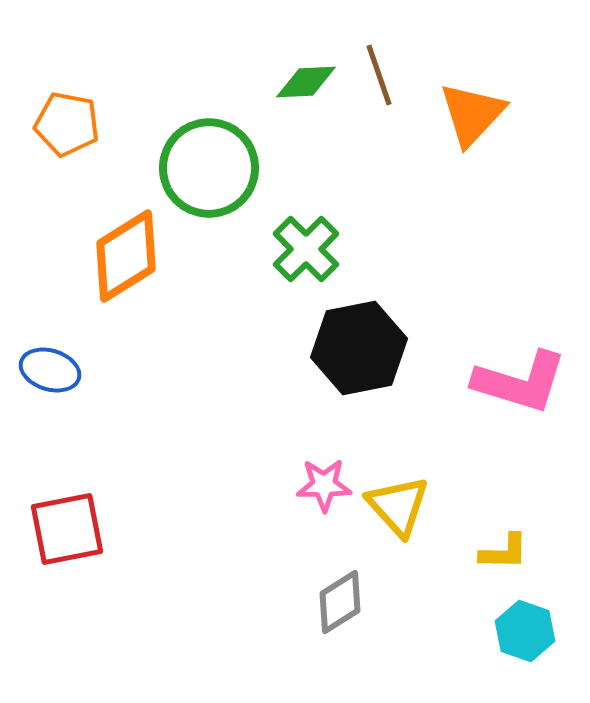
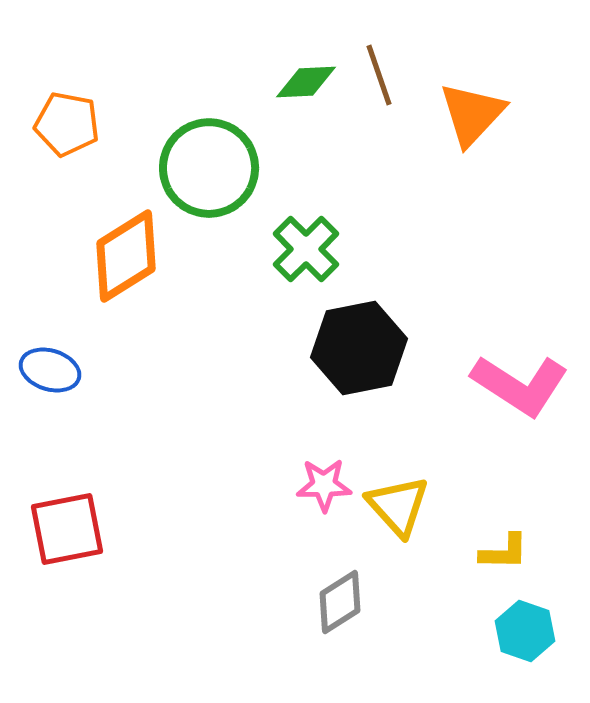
pink L-shape: moved 3 px down; rotated 16 degrees clockwise
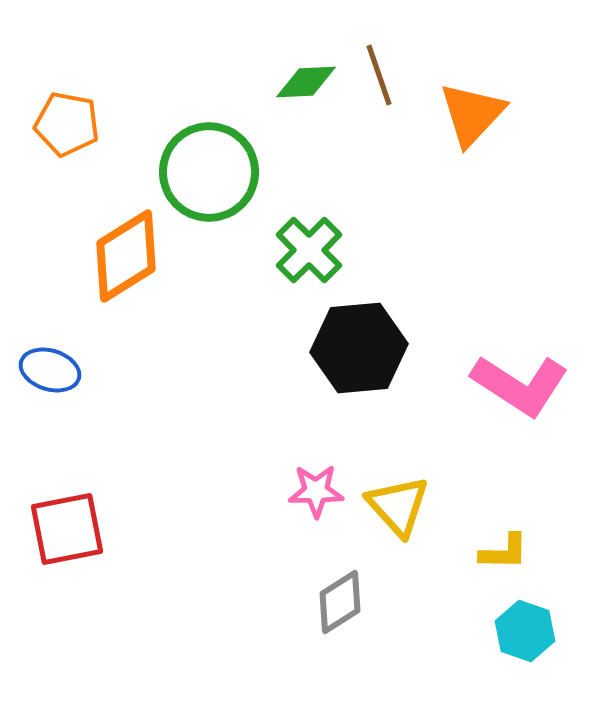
green circle: moved 4 px down
green cross: moved 3 px right, 1 px down
black hexagon: rotated 6 degrees clockwise
pink star: moved 8 px left, 6 px down
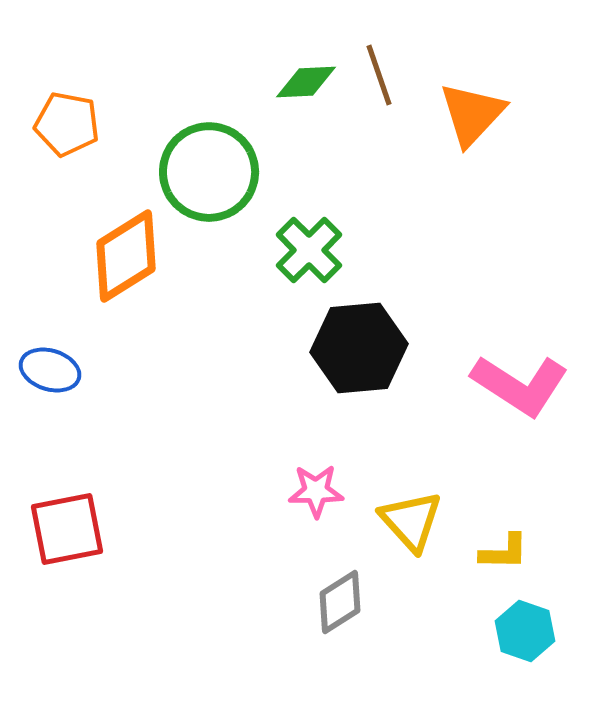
yellow triangle: moved 13 px right, 15 px down
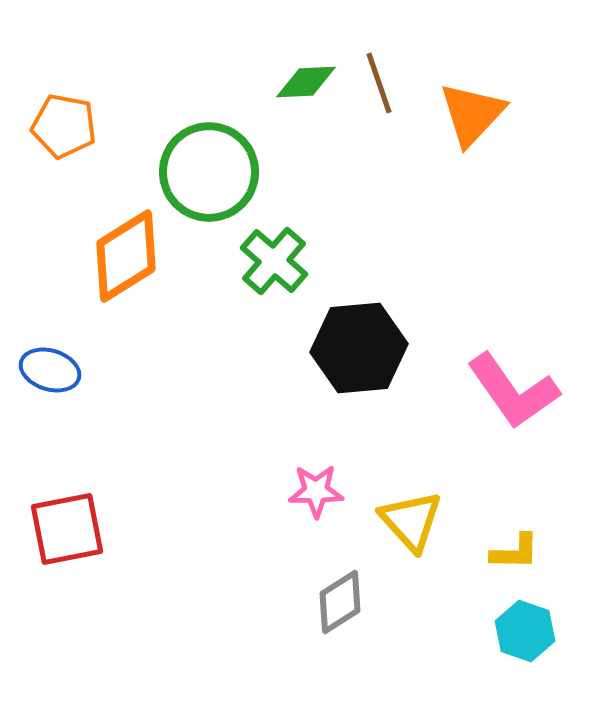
brown line: moved 8 px down
orange pentagon: moved 3 px left, 2 px down
green cross: moved 35 px left, 11 px down; rotated 4 degrees counterclockwise
pink L-shape: moved 7 px left, 6 px down; rotated 22 degrees clockwise
yellow L-shape: moved 11 px right
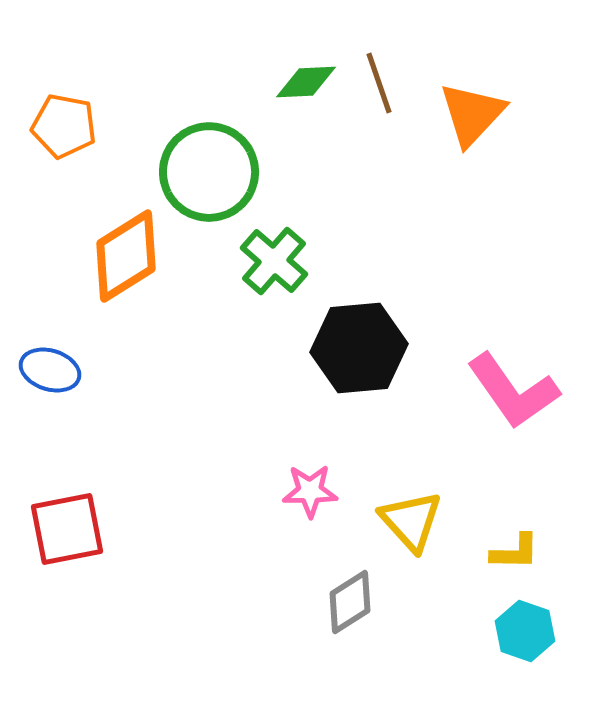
pink star: moved 6 px left
gray diamond: moved 10 px right
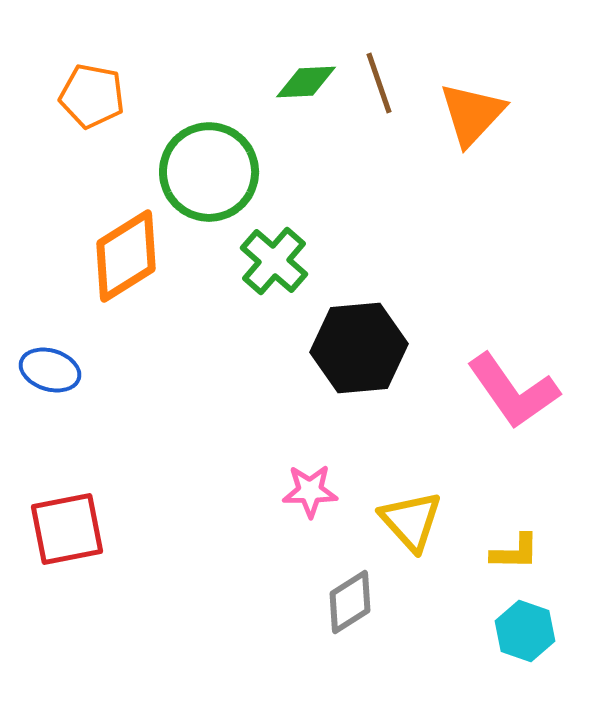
orange pentagon: moved 28 px right, 30 px up
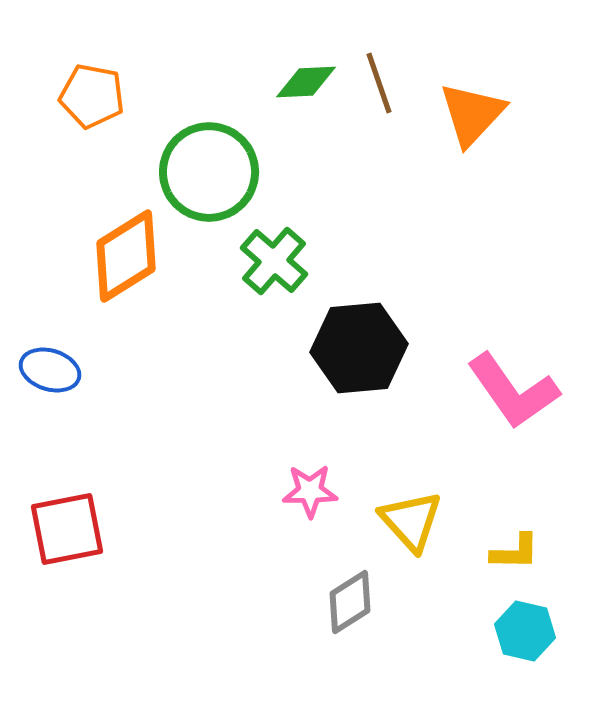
cyan hexagon: rotated 6 degrees counterclockwise
